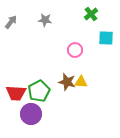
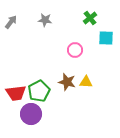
green cross: moved 1 px left, 4 px down
yellow triangle: moved 5 px right
red trapezoid: rotated 10 degrees counterclockwise
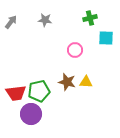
green cross: rotated 24 degrees clockwise
green pentagon: rotated 15 degrees clockwise
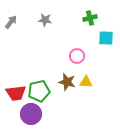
pink circle: moved 2 px right, 6 px down
